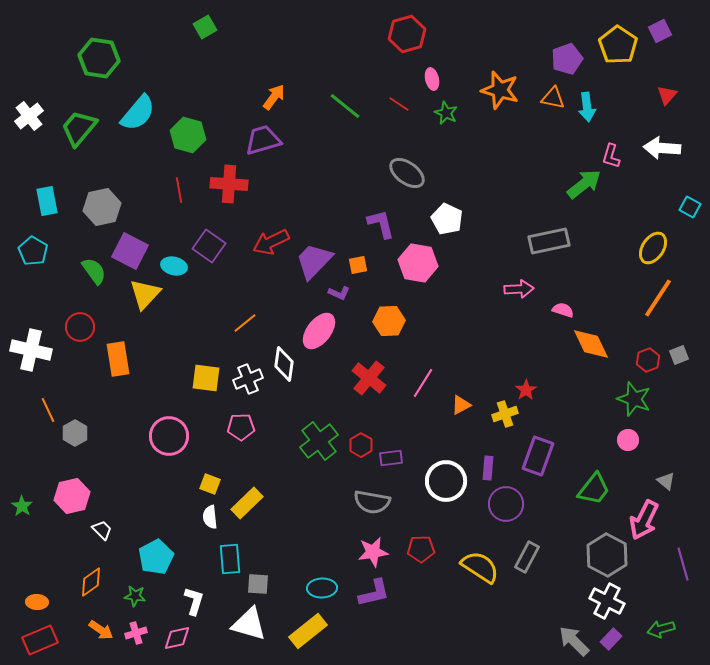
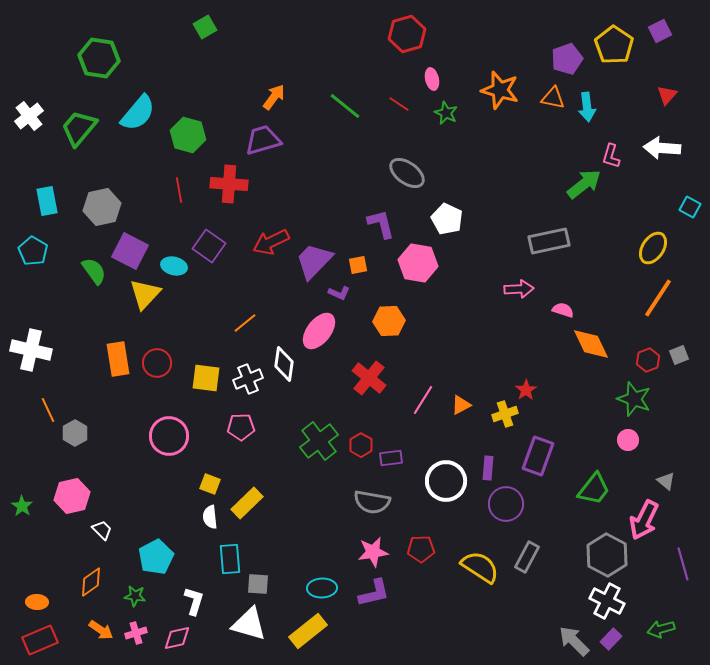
yellow pentagon at (618, 45): moved 4 px left
red circle at (80, 327): moved 77 px right, 36 px down
pink line at (423, 383): moved 17 px down
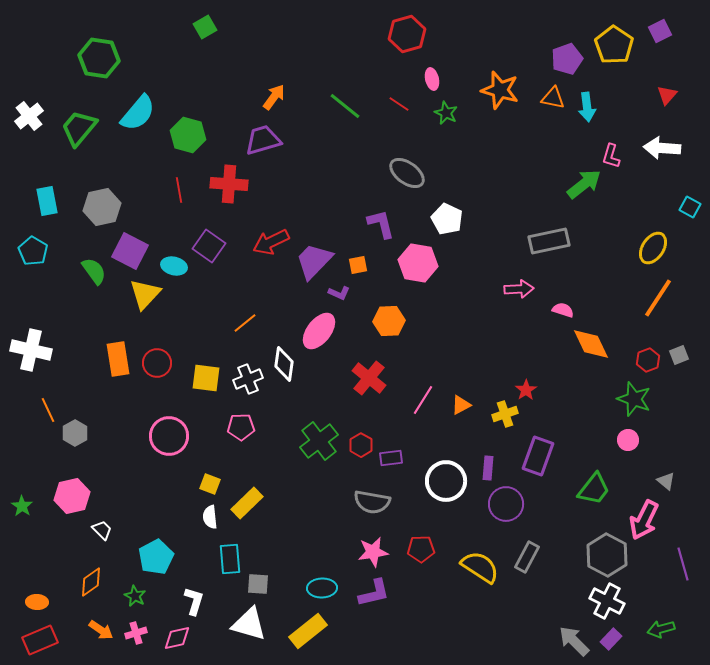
green star at (135, 596): rotated 20 degrees clockwise
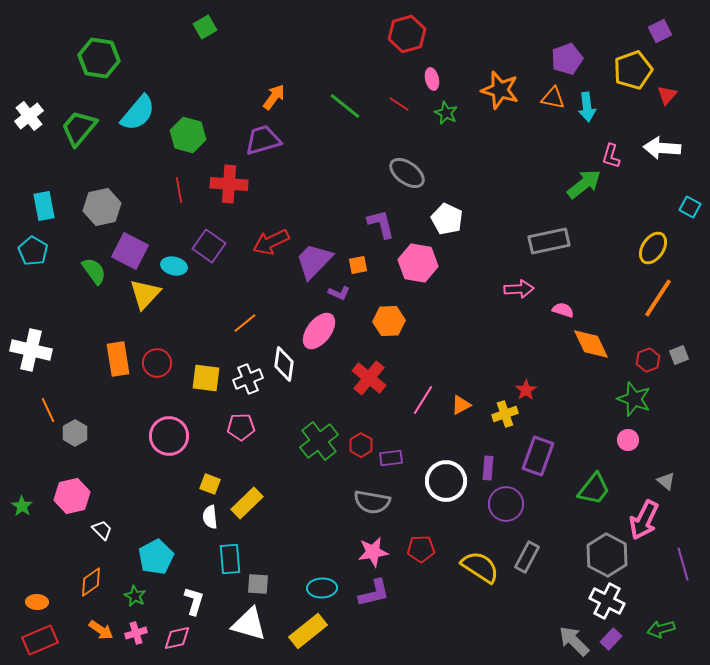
yellow pentagon at (614, 45): moved 19 px right, 25 px down; rotated 18 degrees clockwise
cyan rectangle at (47, 201): moved 3 px left, 5 px down
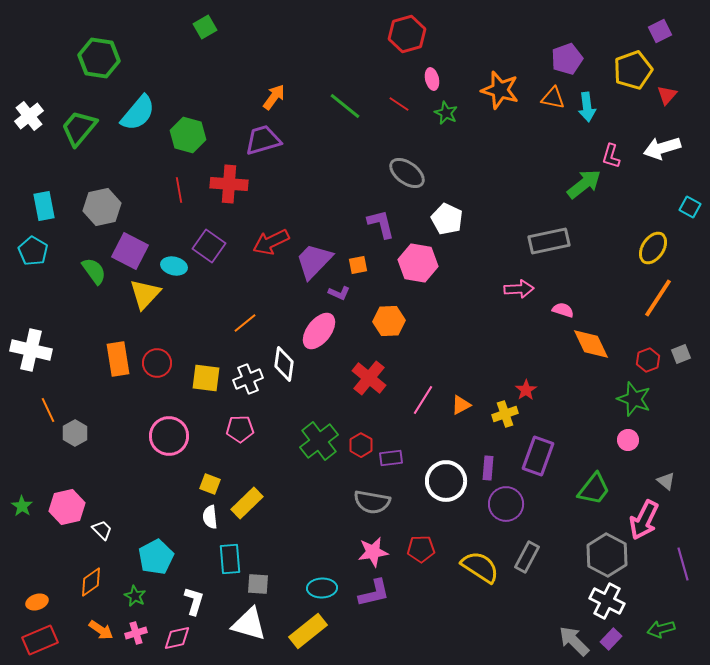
white arrow at (662, 148): rotated 21 degrees counterclockwise
gray square at (679, 355): moved 2 px right, 1 px up
pink pentagon at (241, 427): moved 1 px left, 2 px down
pink hexagon at (72, 496): moved 5 px left, 11 px down
orange ellipse at (37, 602): rotated 20 degrees counterclockwise
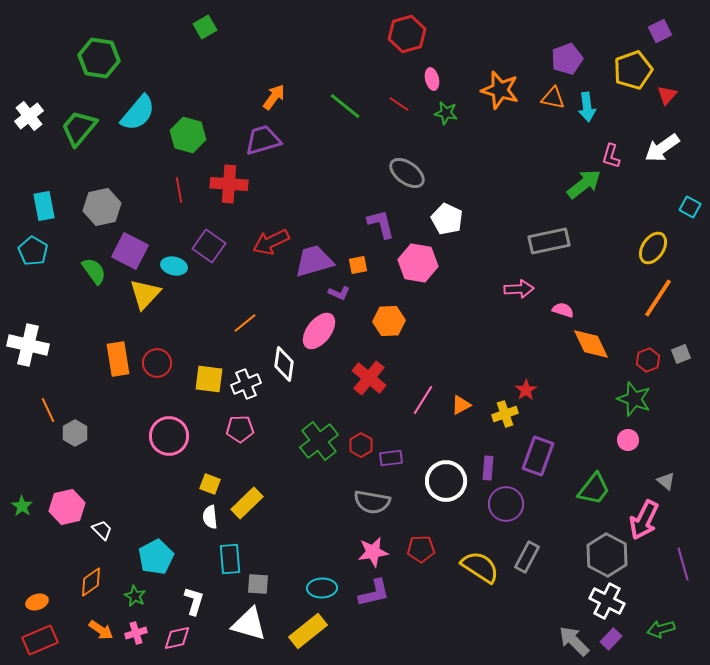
green star at (446, 113): rotated 15 degrees counterclockwise
white arrow at (662, 148): rotated 18 degrees counterclockwise
purple trapezoid at (314, 261): rotated 30 degrees clockwise
white cross at (31, 350): moved 3 px left, 5 px up
yellow square at (206, 378): moved 3 px right, 1 px down
white cross at (248, 379): moved 2 px left, 5 px down
